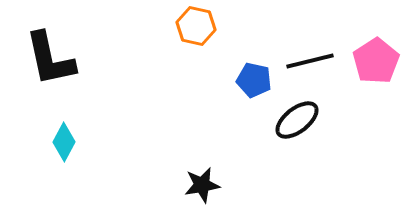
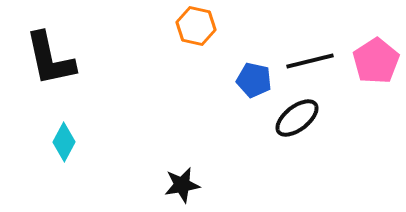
black ellipse: moved 2 px up
black star: moved 20 px left
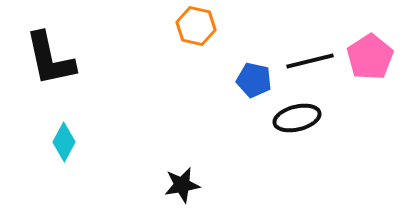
pink pentagon: moved 6 px left, 4 px up
black ellipse: rotated 24 degrees clockwise
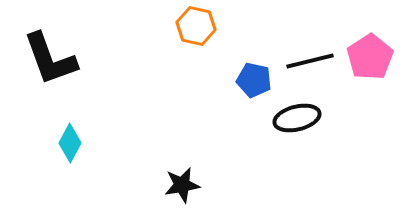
black L-shape: rotated 8 degrees counterclockwise
cyan diamond: moved 6 px right, 1 px down
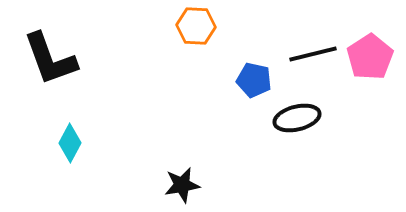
orange hexagon: rotated 9 degrees counterclockwise
black line: moved 3 px right, 7 px up
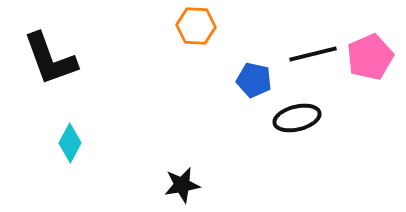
pink pentagon: rotated 9 degrees clockwise
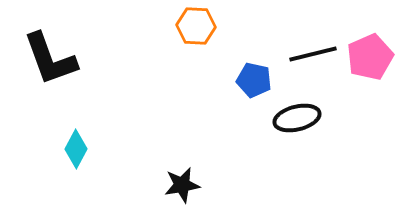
cyan diamond: moved 6 px right, 6 px down
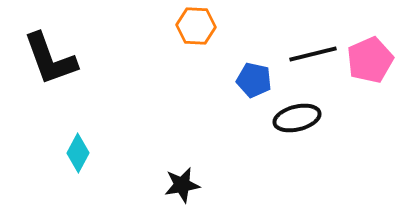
pink pentagon: moved 3 px down
cyan diamond: moved 2 px right, 4 px down
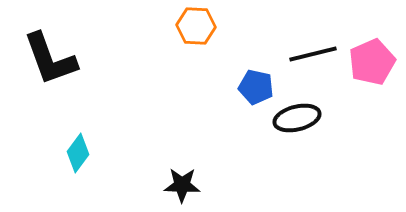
pink pentagon: moved 2 px right, 2 px down
blue pentagon: moved 2 px right, 7 px down
cyan diamond: rotated 9 degrees clockwise
black star: rotated 12 degrees clockwise
